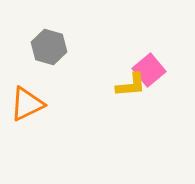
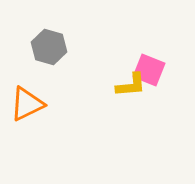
pink square: rotated 28 degrees counterclockwise
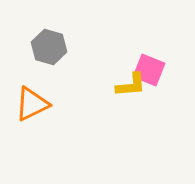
orange triangle: moved 5 px right
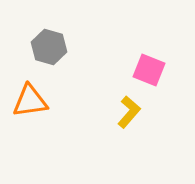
yellow L-shape: moved 2 px left, 27 px down; rotated 44 degrees counterclockwise
orange triangle: moved 2 px left, 3 px up; rotated 18 degrees clockwise
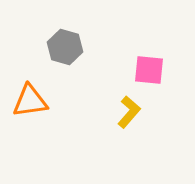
gray hexagon: moved 16 px right
pink square: rotated 16 degrees counterclockwise
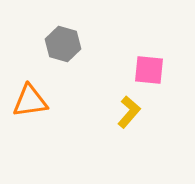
gray hexagon: moved 2 px left, 3 px up
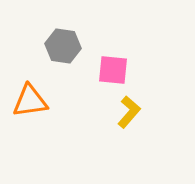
gray hexagon: moved 2 px down; rotated 8 degrees counterclockwise
pink square: moved 36 px left
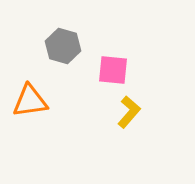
gray hexagon: rotated 8 degrees clockwise
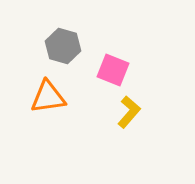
pink square: rotated 16 degrees clockwise
orange triangle: moved 18 px right, 4 px up
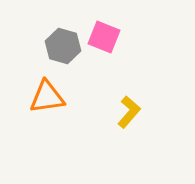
pink square: moved 9 px left, 33 px up
orange triangle: moved 1 px left
